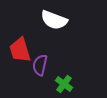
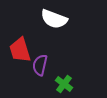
white semicircle: moved 1 px up
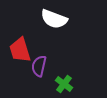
purple semicircle: moved 1 px left, 1 px down
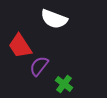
red trapezoid: moved 4 px up; rotated 16 degrees counterclockwise
purple semicircle: rotated 25 degrees clockwise
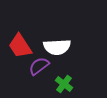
white semicircle: moved 3 px right, 28 px down; rotated 24 degrees counterclockwise
purple semicircle: rotated 15 degrees clockwise
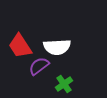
green cross: rotated 18 degrees clockwise
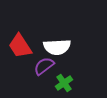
purple semicircle: moved 5 px right
green cross: moved 1 px up
